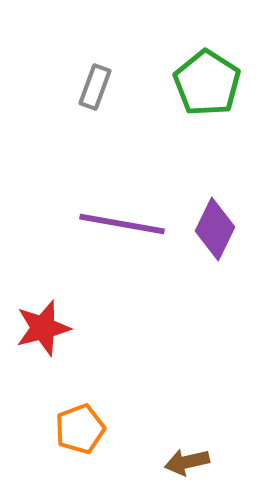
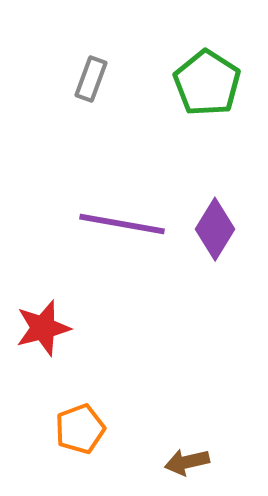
gray rectangle: moved 4 px left, 8 px up
purple diamond: rotated 6 degrees clockwise
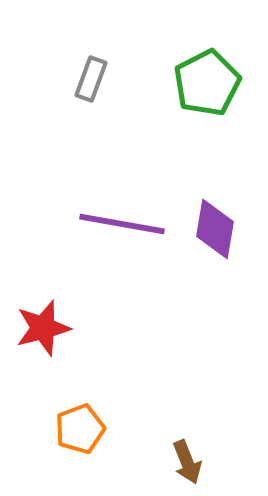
green pentagon: rotated 12 degrees clockwise
purple diamond: rotated 22 degrees counterclockwise
brown arrow: rotated 99 degrees counterclockwise
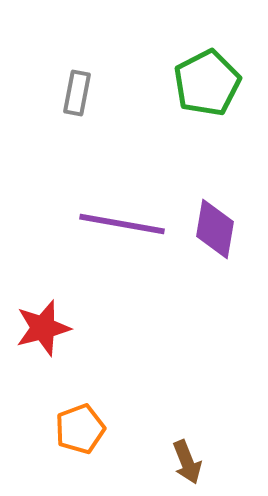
gray rectangle: moved 14 px left, 14 px down; rotated 9 degrees counterclockwise
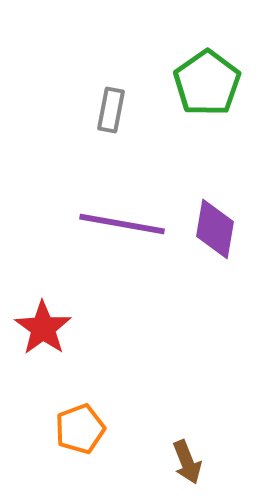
green pentagon: rotated 8 degrees counterclockwise
gray rectangle: moved 34 px right, 17 px down
red star: rotated 22 degrees counterclockwise
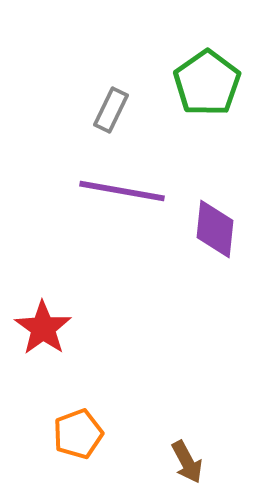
gray rectangle: rotated 15 degrees clockwise
purple line: moved 33 px up
purple diamond: rotated 4 degrees counterclockwise
orange pentagon: moved 2 px left, 5 px down
brown arrow: rotated 6 degrees counterclockwise
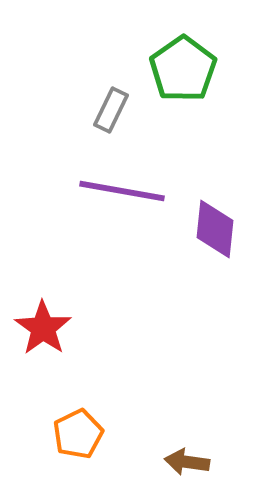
green pentagon: moved 24 px left, 14 px up
orange pentagon: rotated 6 degrees counterclockwise
brown arrow: rotated 126 degrees clockwise
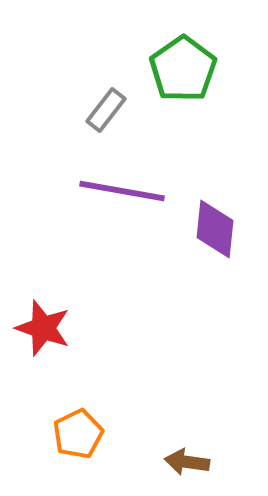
gray rectangle: moved 5 px left; rotated 12 degrees clockwise
red star: rotated 16 degrees counterclockwise
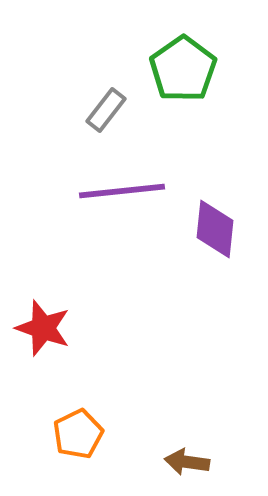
purple line: rotated 16 degrees counterclockwise
